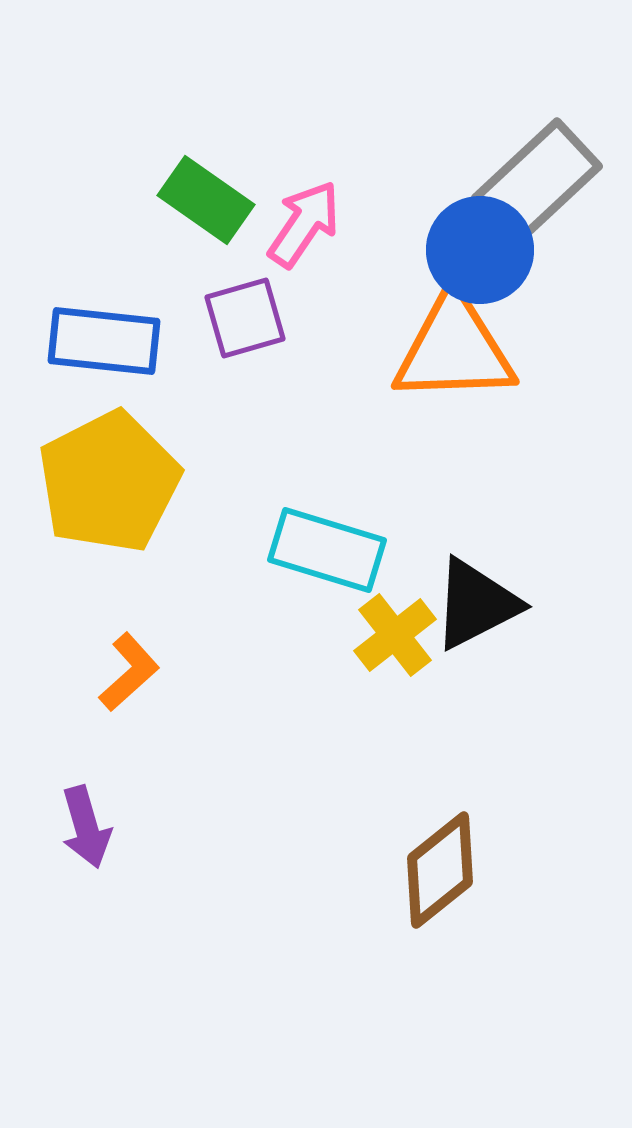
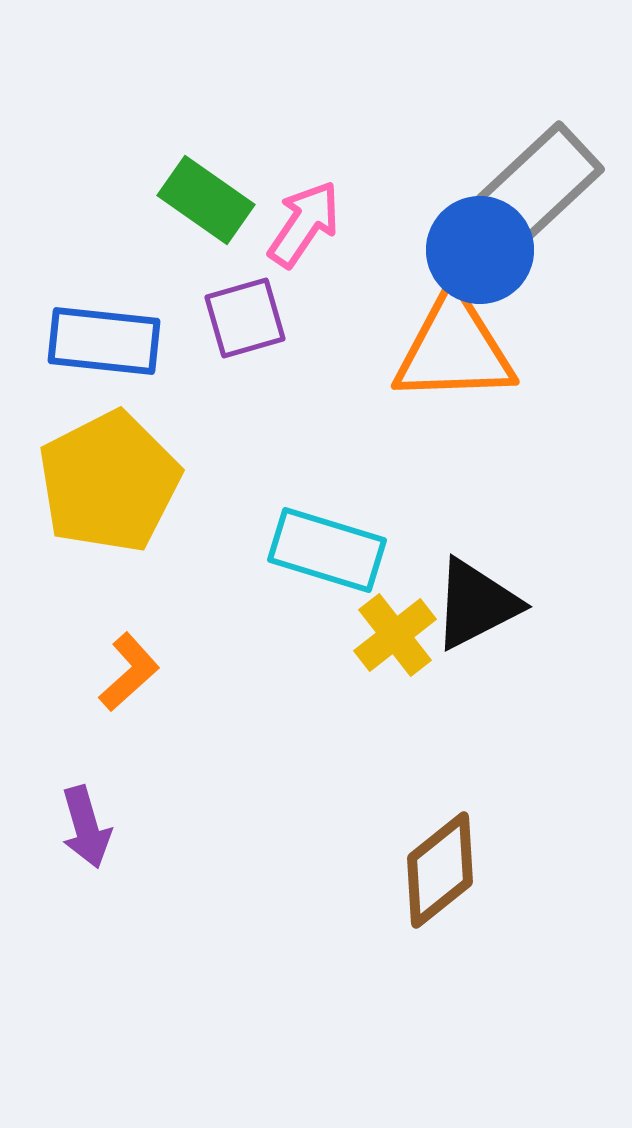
gray rectangle: moved 2 px right, 3 px down
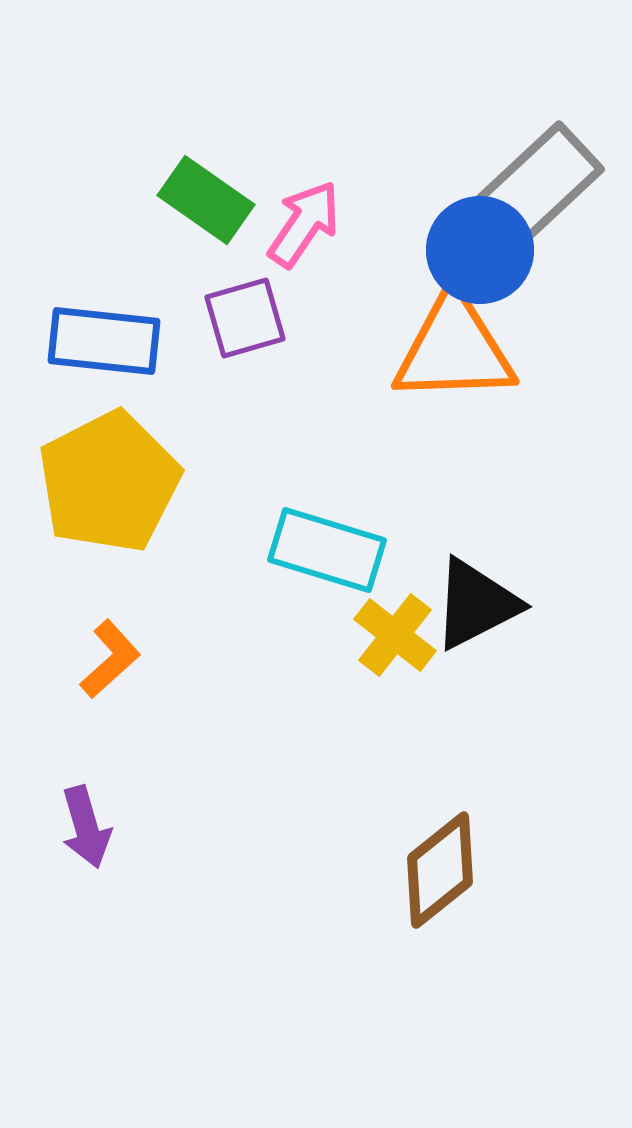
yellow cross: rotated 14 degrees counterclockwise
orange L-shape: moved 19 px left, 13 px up
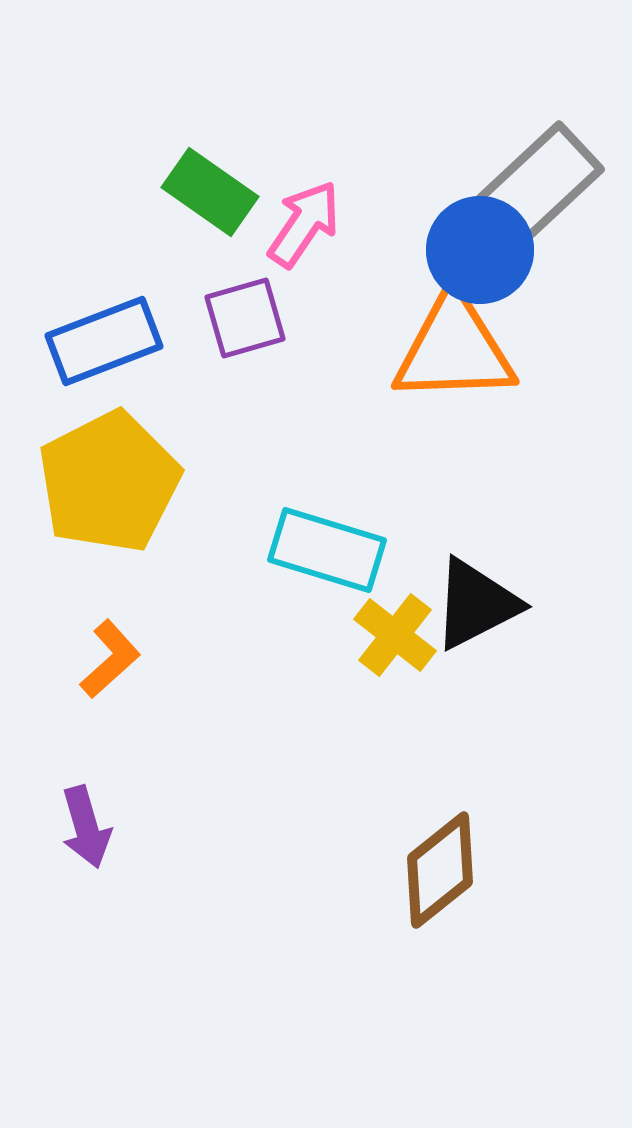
green rectangle: moved 4 px right, 8 px up
blue rectangle: rotated 27 degrees counterclockwise
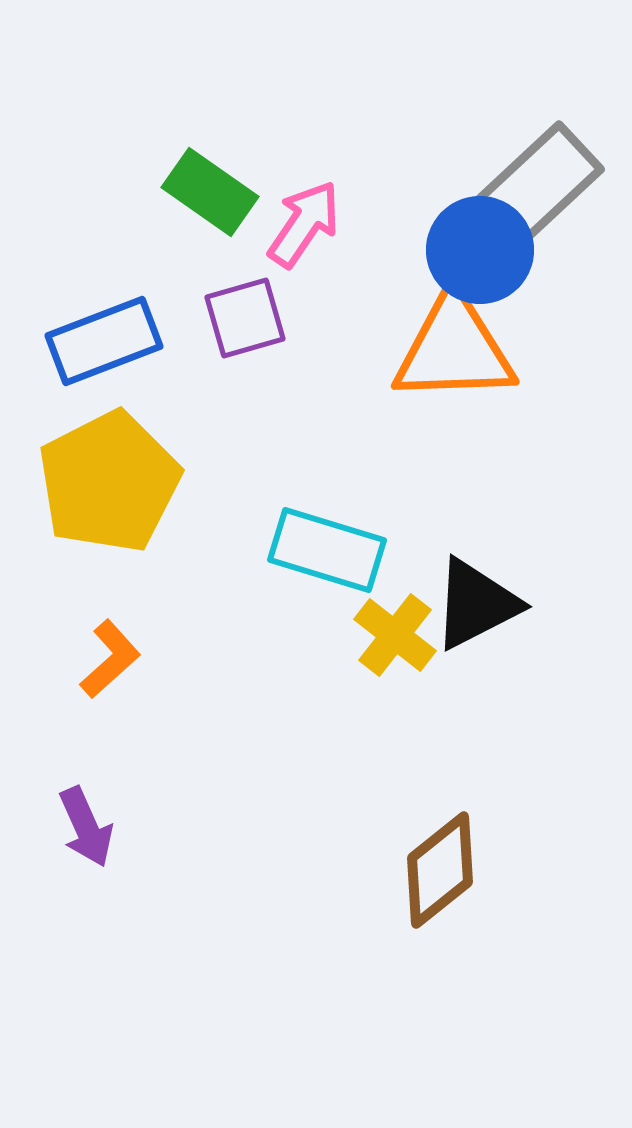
purple arrow: rotated 8 degrees counterclockwise
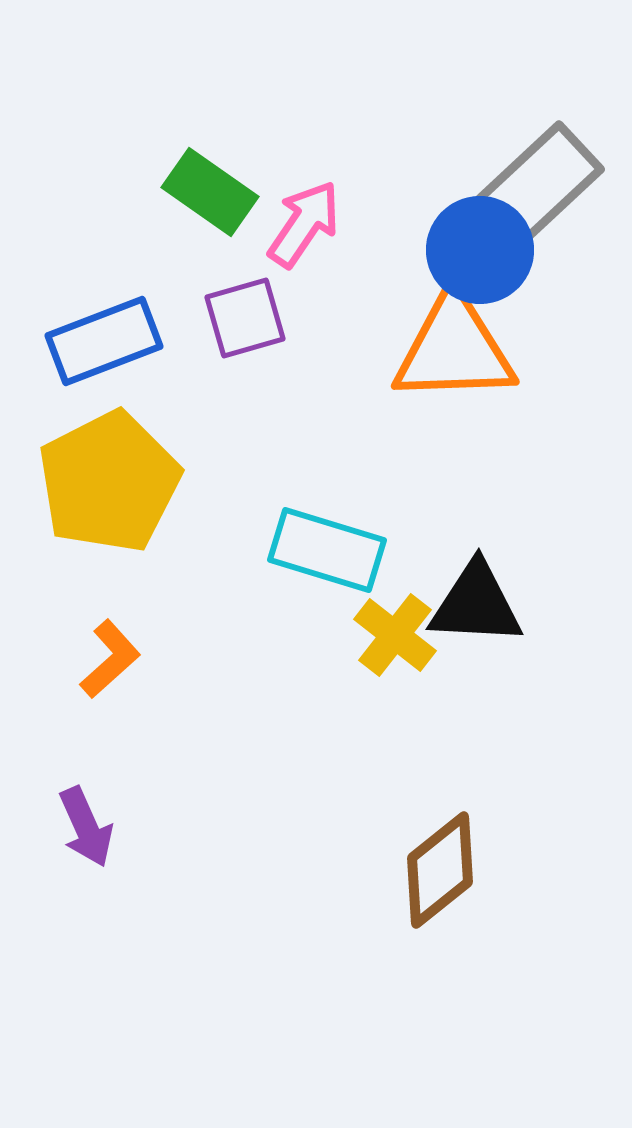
black triangle: rotated 30 degrees clockwise
